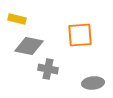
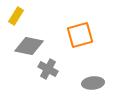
yellow rectangle: moved 1 px left, 3 px up; rotated 72 degrees counterclockwise
orange square: rotated 12 degrees counterclockwise
gray cross: rotated 18 degrees clockwise
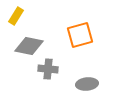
gray cross: rotated 24 degrees counterclockwise
gray ellipse: moved 6 px left, 1 px down
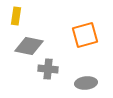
yellow rectangle: rotated 24 degrees counterclockwise
orange square: moved 5 px right
gray ellipse: moved 1 px left, 1 px up
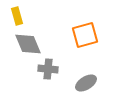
yellow rectangle: moved 1 px right; rotated 24 degrees counterclockwise
gray diamond: moved 1 px left, 2 px up; rotated 56 degrees clockwise
gray ellipse: rotated 25 degrees counterclockwise
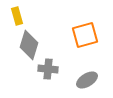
gray diamond: moved 1 px right, 1 px down; rotated 40 degrees clockwise
gray ellipse: moved 1 px right, 3 px up
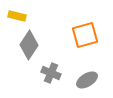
yellow rectangle: rotated 60 degrees counterclockwise
gray diamond: rotated 16 degrees clockwise
gray cross: moved 3 px right, 4 px down; rotated 18 degrees clockwise
